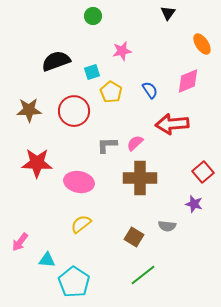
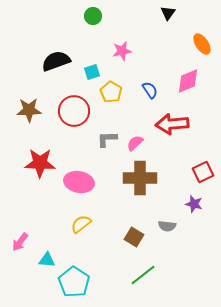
gray L-shape: moved 6 px up
red star: moved 3 px right
red square: rotated 15 degrees clockwise
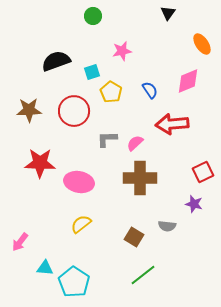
cyan triangle: moved 2 px left, 8 px down
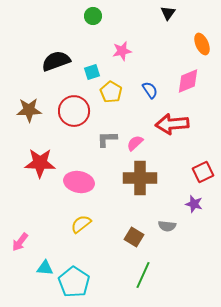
orange ellipse: rotated 10 degrees clockwise
green line: rotated 28 degrees counterclockwise
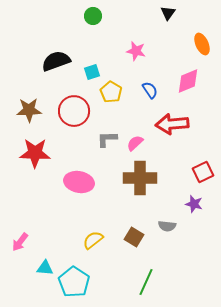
pink star: moved 14 px right; rotated 24 degrees clockwise
red star: moved 5 px left, 10 px up
yellow semicircle: moved 12 px right, 16 px down
green line: moved 3 px right, 7 px down
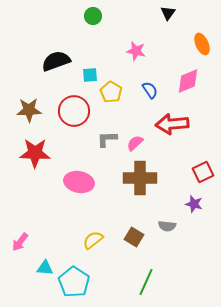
cyan square: moved 2 px left, 3 px down; rotated 14 degrees clockwise
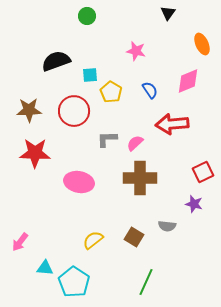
green circle: moved 6 px left
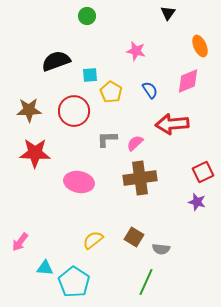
orange ellipse: moved 2 px left, 2 px down
brown cross: rotated 8 degrees counterclockwise
purple star: moved 3 px right, 2 px up
gray semicircle: moved 6 px left, 23 px down
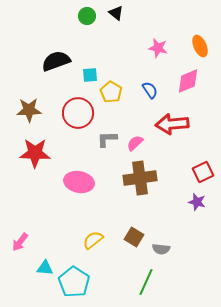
black triangle: moved 52 px left; rotated 28 degrees counterclockwise
pink star: moved 22 px right, 3 px up
red circle: moved 4 px right, 2 px down
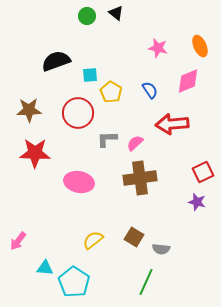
pink arrow: moved 2 px left, 1 px up
